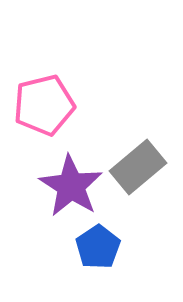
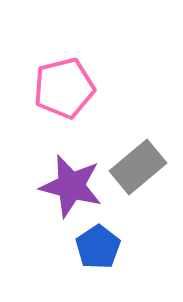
pink pentagon: moved 20 px right, 17 px up
purple star: rotated 18 degrees counterclockwise
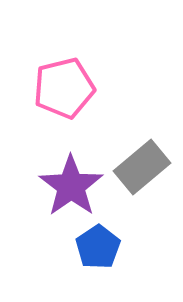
gray rectangle: moved 4 px right
purple star: rotated 22 degrees clockwise
